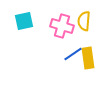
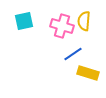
yellow rectangle: moved 15 px down; rotated 65 degrees counterclockwise
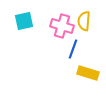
blue line: moved 5 px up; rotated 36 degrees counterclockwise
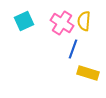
cyan square: rotated 12 degrees counterclockwise
pink cross: moved 3 px up; rotated 15 degrees clockwise
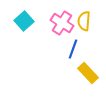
cyan square: rotated 18 degrees counterclockwise
yellow rectangle: rotated 30 degrees clockwise
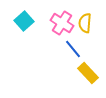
yellow semicircle: moved 1 px right, 2 px down
blue line: rotated 60 degrees counterclockwise
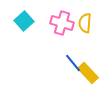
pink cross: rotated 15 degrees counterclockwise
blue line: moved 14 px down
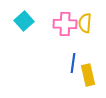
pink cross: moved 3 px right, 1 px down; rotated 15 degrees counterclockwise
blue line: rotated 48 degrees clockwise
yellow rectangle: moved 2 px down; rotated 30 degrees clockwise
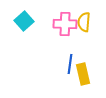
yellow semicircle: moved 1 px left, 1 px up
blue line: moved 3 px left, 1 px down
yellow rectangle: moved 5 px left, 1 px up
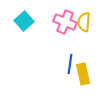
pink cross: moved 2 px up; rotated 20 degrees clockwise
